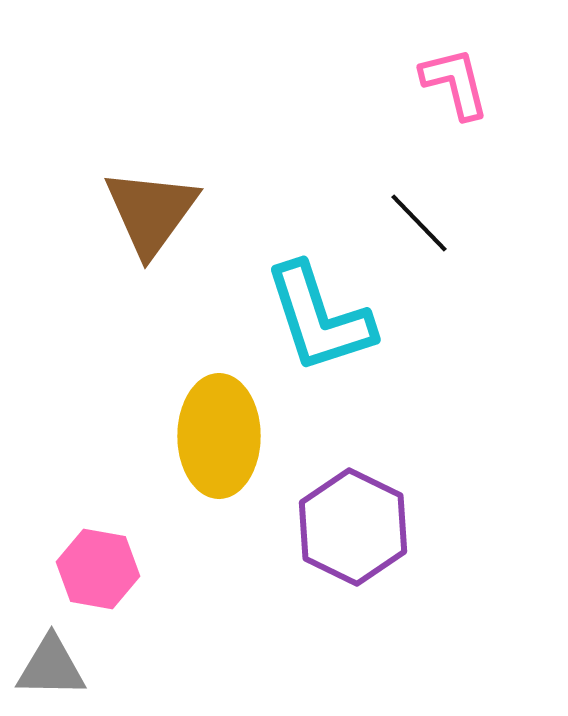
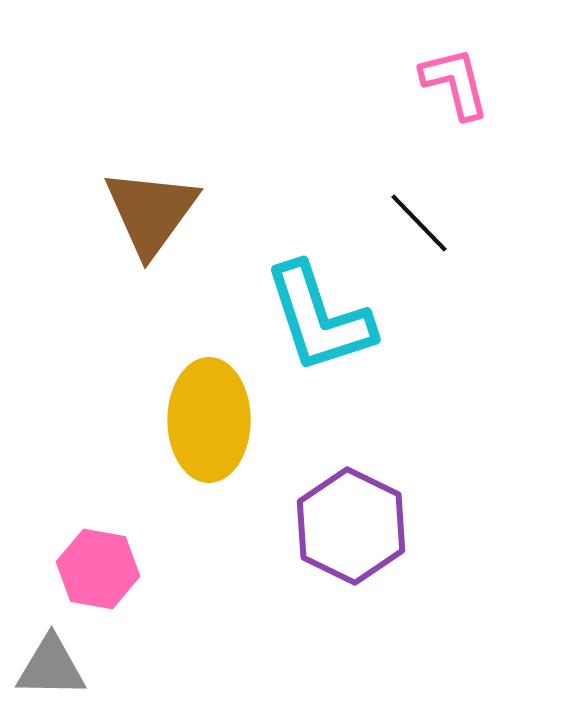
yellow ellipse: moved 10 px left, 16 px up
purple hexagon: moved 2 px left, 1 px up
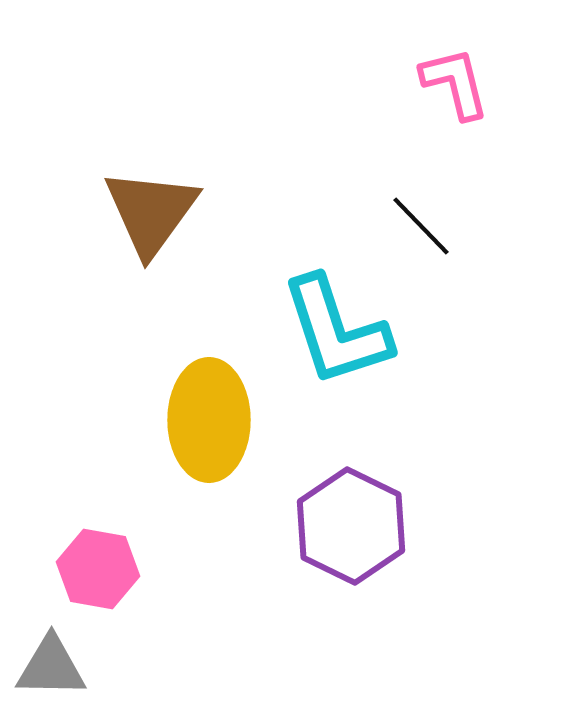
black line: moved 2 px right, 3 px down
cyan L-shape: moved 17 px right, 13 px down
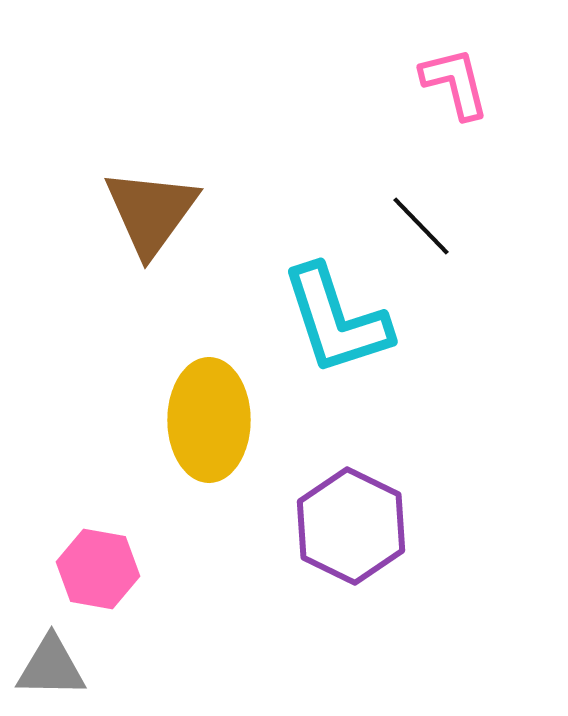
cyan L-shape: moved 11 px up
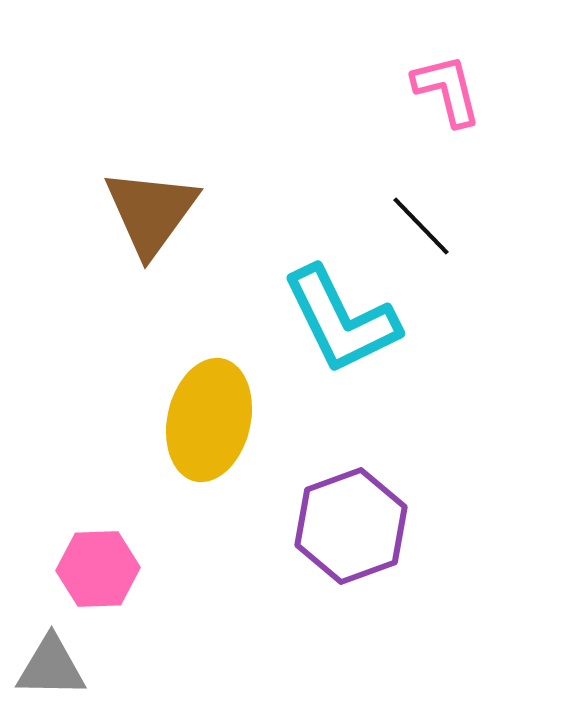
pink L-shape: moved 8 px left, 7 px down
cyan L-shape: moved 5 px right; rotated 8 degrees counterclockwise
yellow ellipse: rotated 13 degrees clockwise
purple hexagon: rotated 14 degrees clockwise
pink hexagon: rotated 12 degrees counterclockwise
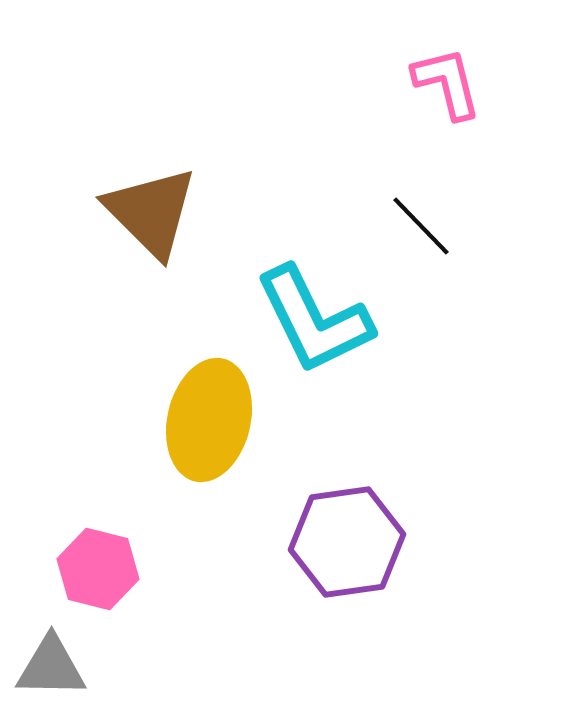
pink L-shape: moved 7 px up
brown triangle: rotated 21 degrees counterclockwise
cyan L-shape: moved 27 px left
purple hexagon: moved 4 px left, 16 px down; rotated 12 degrees clockwise
pink hexagon: rotated 16 degrees clockwise
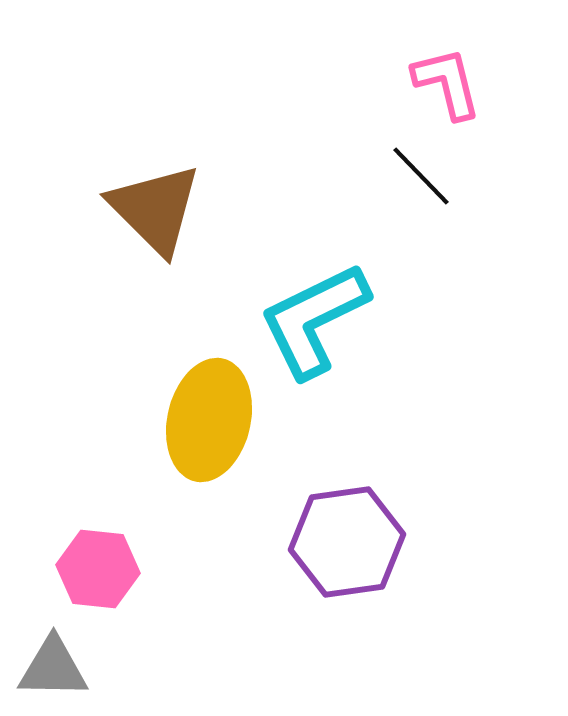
brown triangle: moved 4 px right, 3 px up
black line: moved 50 px up
cyan L-shape: rotated 90 degrees clockwise
pink hexagon: rotated 8 degrees counterclockwise
gray triangle: moved 2 px right, 1 px down
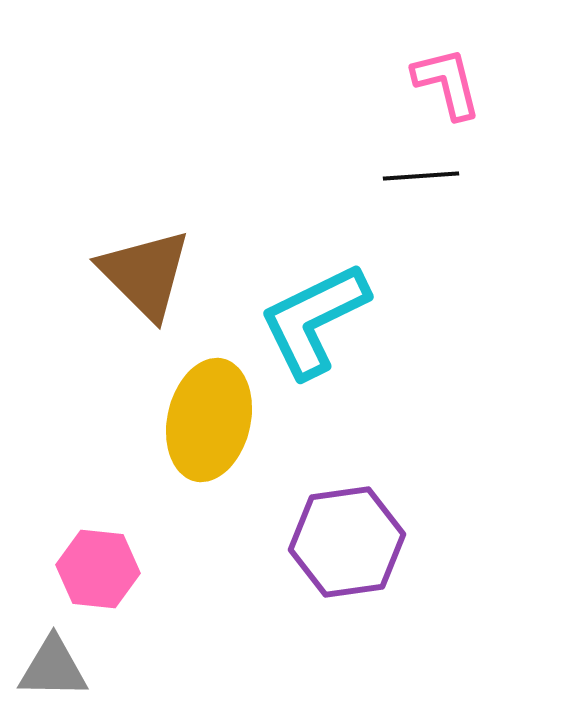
black line: rotated 50 degrees counterclockwise
brown triangle: moved 10 px left, 65 px down
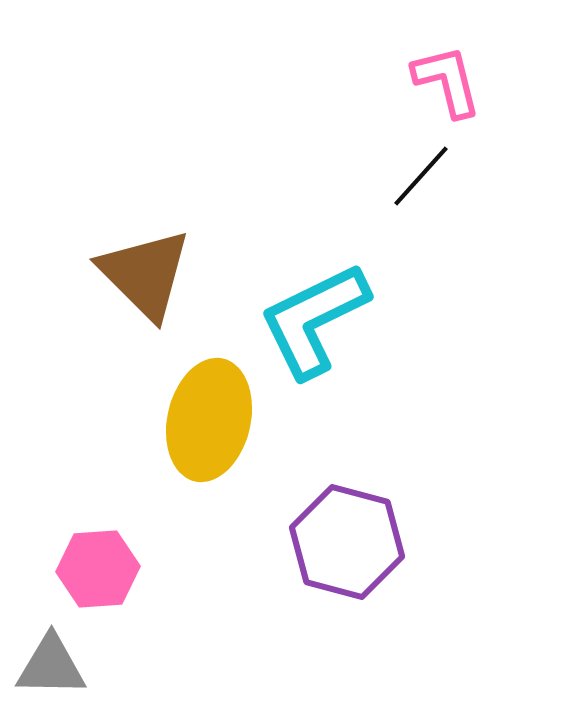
pink L-shape: moved 2 px up
black line: rotated 44 degrees counterclockwise
purple hexagon: rotated 23 degrees clockwise
pink hexagon: rotated 10 degrees counterclockwise
gray triangle: moved 2 px left, 2 px up
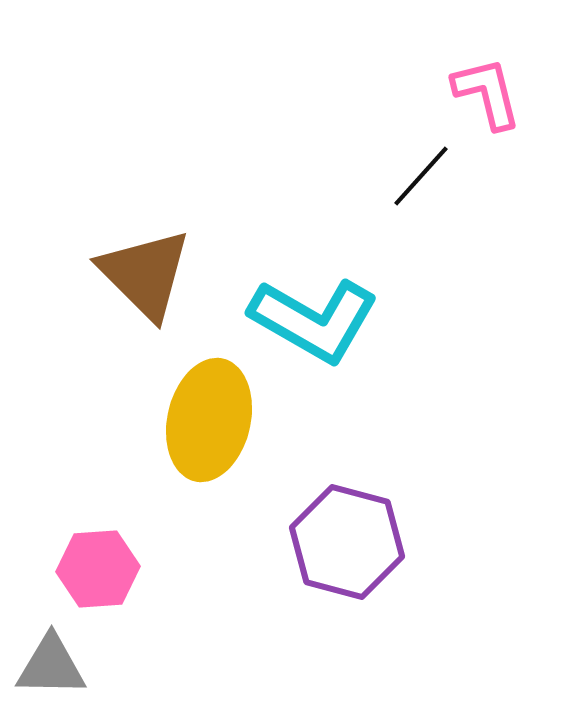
pink L-shape: moved 40 px right, 12 px down
cyan L-shape: rotated 124 degrees counterclockwise
